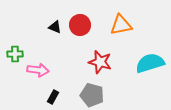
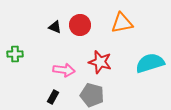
orange triangle: moved 1 px right, 2 px up
pink arrow: moved 26 px right
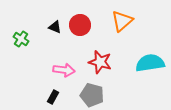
orange triangle: moved 2 px up; rotated 30 degrees counterclockwise
green cross: moved 6 px right, 15 px up; rotated 35 degrees clockwise
cyan semicircle: rotated 8 degrees clockwise
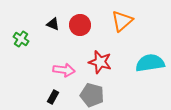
black triangle: moved 2 px left, 3 px up
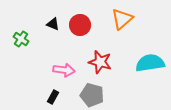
orange triangle: moved 2 px up
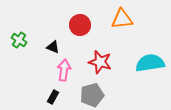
orange triangle: rotated 35 degrees clockwise
black triangle: moved 23 px down
green cross: moved 2 px left, 1 px down
pink arrow: rotated 90 degrees counterclockwise
gray pentagon: rotated 30 degrees counterclockwise
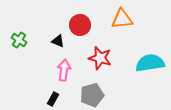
black triangle: moved 5 px right, 6 px up
red star: moved 4 px up
black rectangle: moved 2 px down
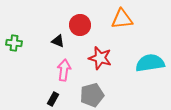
green cross: moved 5 px left, 3 px down; rotated 28 degrees counterclockwise
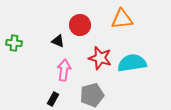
cyan semicircle: moved 18 px left
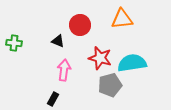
gray pentagon: moved 18 px right, 10 px up
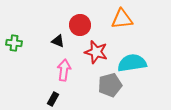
red star: moved 4 px left, 6 px up
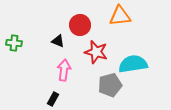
orange triangle: moved 2 px left, 3 px up
cyan semicircle: moved 1 px right, 1 px down
